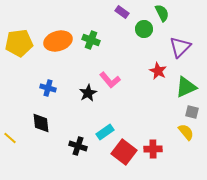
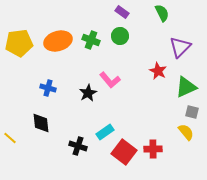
green circle: moved 24 px left, 7 px down
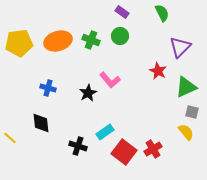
red cross: rotated 30 degrees counterclockwise
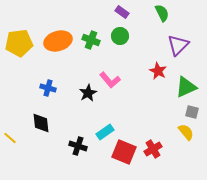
purple triangle: moved 2 px left, 2 px up
red square: rotated 15 degrees counterclockwise
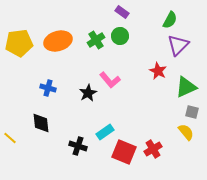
green semicircle: moved 8 px right, 7 px down; rotated 54 degrees clockwise
green cross: moved 5 px right; rotated 36 degrees clockwise
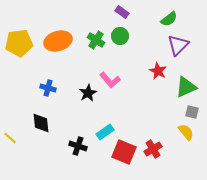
green semicircle: moved 1 px left, 1 px up; rotated 24 degrees clockwise
green cross: rotated 24 degrees counterclockwise
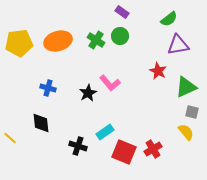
purple triangle: rotated 35 degrees clockwise
pink L-shape: moved 3 px down
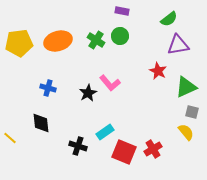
purple rectangle: moved 1 px up; rotated 24 degrees counterclockwise
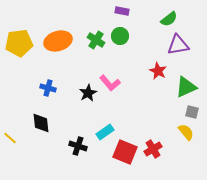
red square: moved 1 px right
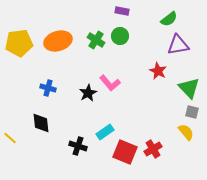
green triangle: moved 3 px right, 1 px down; rotated 50 degrees counterclockwise
